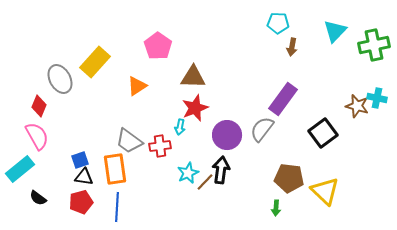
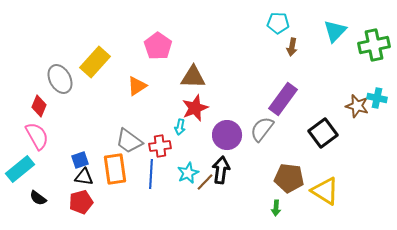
yellow triangle: rotated 12 degrees counterclockwise
blue line: moved 34 px right, 33 px up
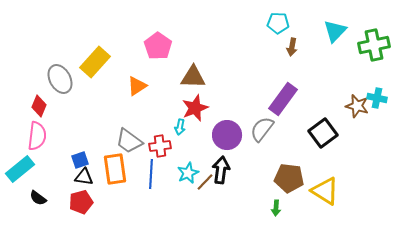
pink semicircle: rotated 36 degrees clockwise
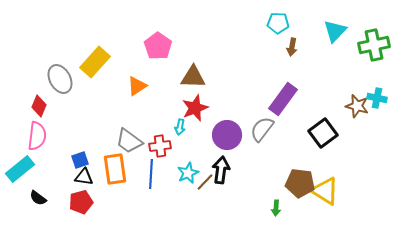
brown pentagon: moved 11 px right, 5 px down
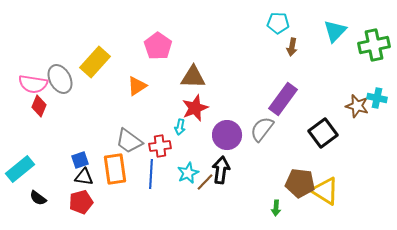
pink semicircle: moved 4 px left, 52 px up; rotated 92 degrees clockwise
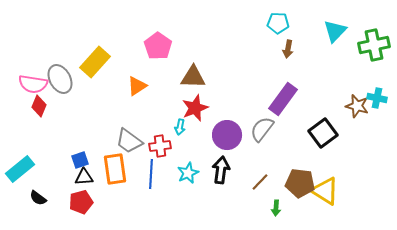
brown arrow: moved 4 px left, 2 px down
black triangle: rotated 12 degrees counterclockwise
brown line: moved 55 px right
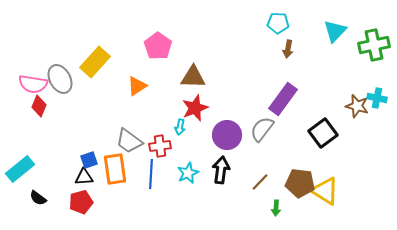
blue square: moved 9 px right
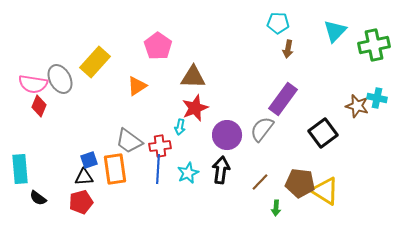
cyan rectangle: rotated 56 degrees counterclockwise
blue line: moved 7 px right, 5 px up
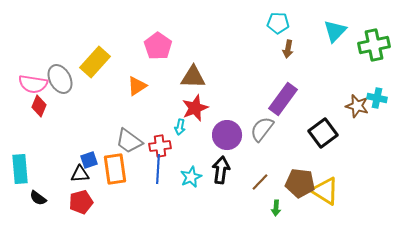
cyan star: moved 3 px right, 4 px down
black triangle: moved 4 px left, 3 px up
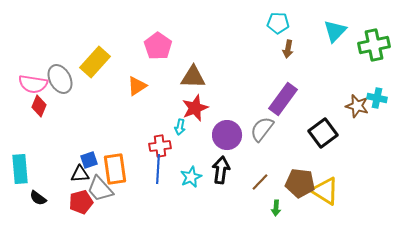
gray trapezoid: moved 29 px left, 48 px down; rotated 12 degrees clockwise
